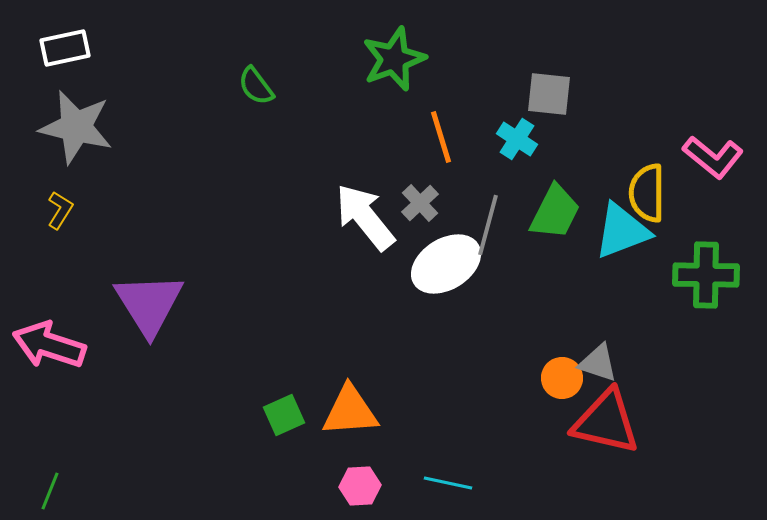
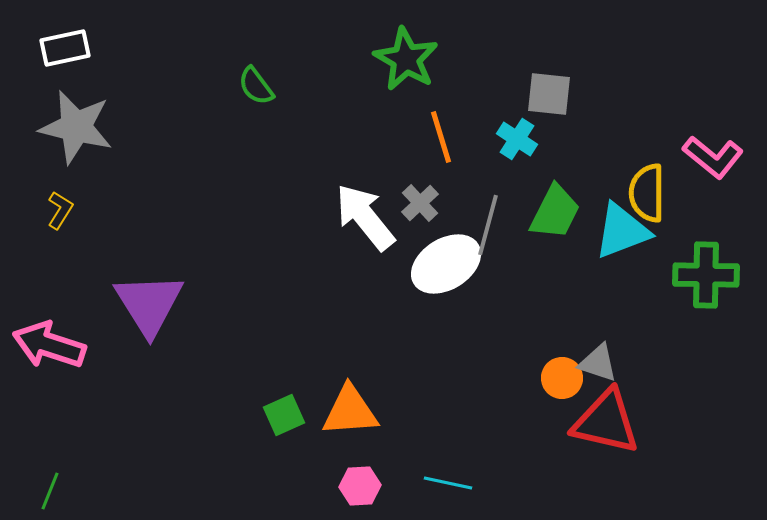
green star: moved 12 px right; rotated 22 degrees counterclockwise
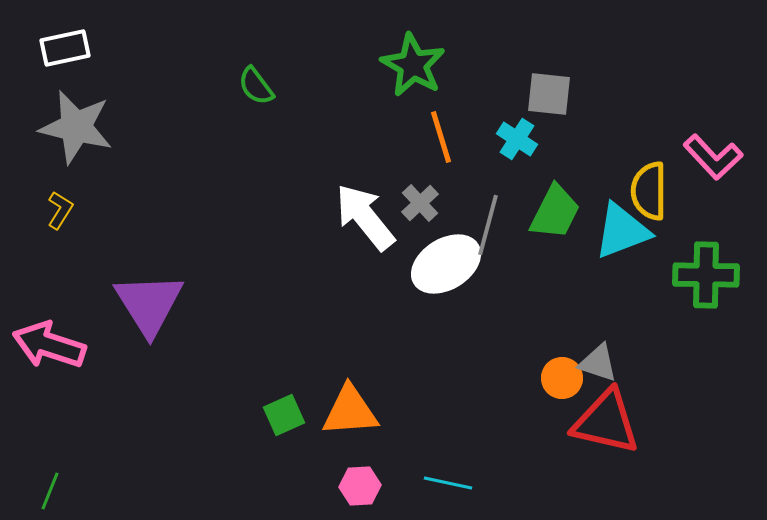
green star: moved 7 px right, 6 px down
pink L-shape: rotated 8 degrees clockwise
yellow semicircle: moved 2 px right, 2 px up
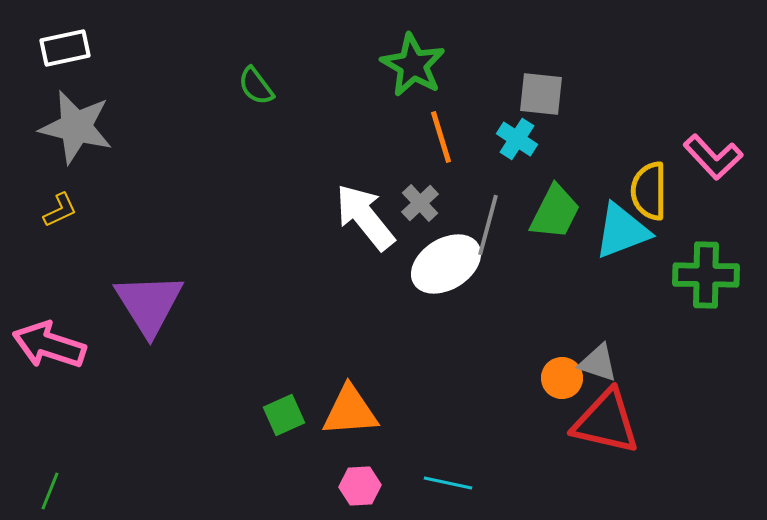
gray square: moved 8 px left
yellow L-shape: rotated 33 degrees clockwise
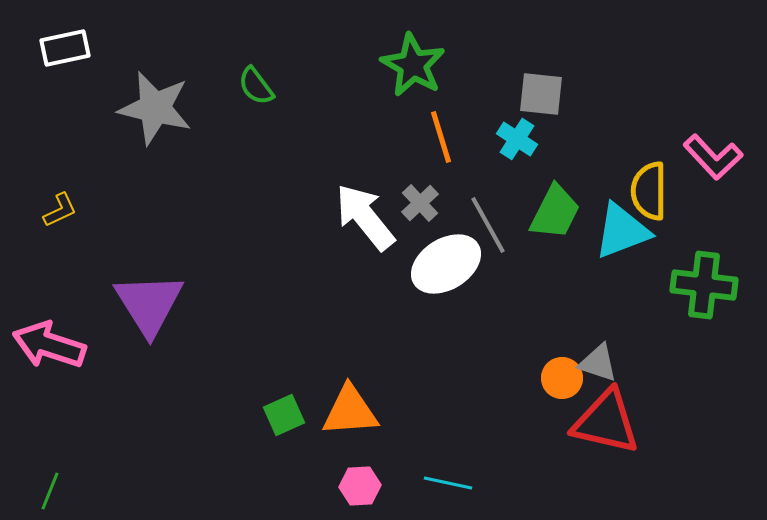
gray star: moved 79 px right, 19 px up
gray line: rotated 44 degrees counterclockwise
green cross: moved 2 px left, 10 px down; rotated 6 degrees clockwise
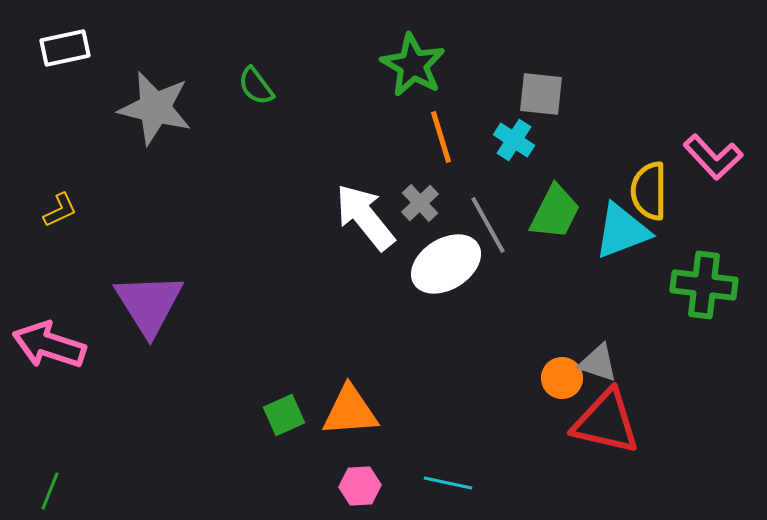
cyan cross: moved 3 px left, 1 px down
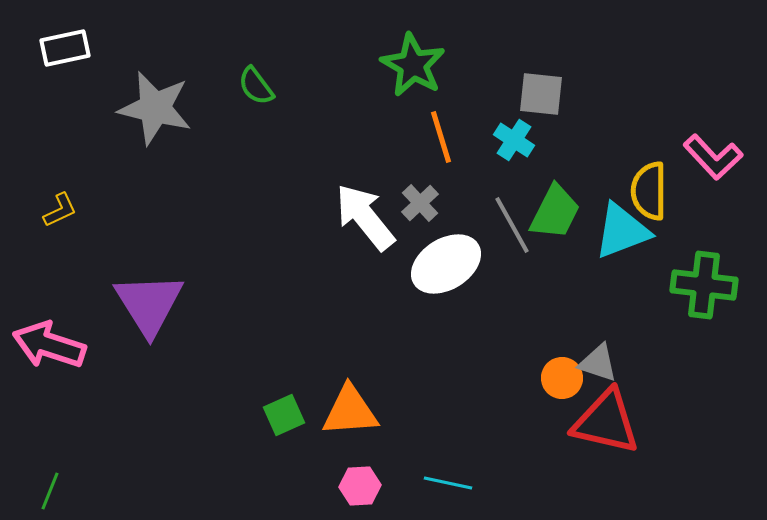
gray line: moved 24 px right
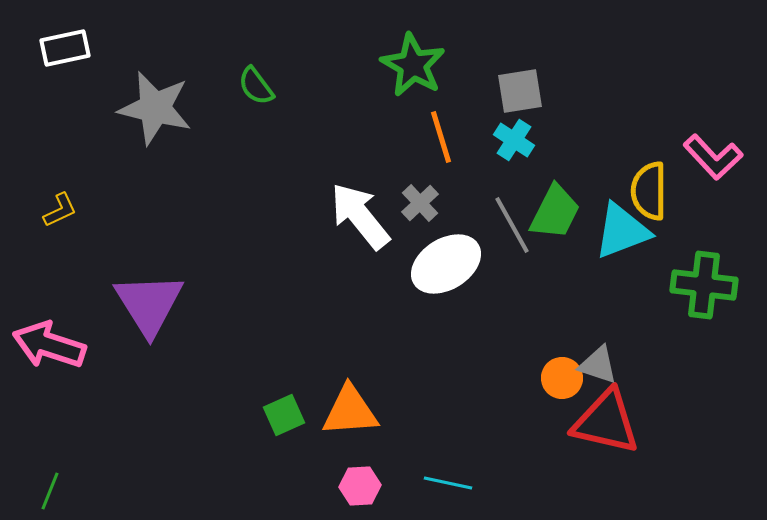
gray square: moved 21 px left, 3 px up; rotated 15 degrees counterclockwise
white arrow: moved 5 px left, 1 px up
gray triangle: moved 2 px down
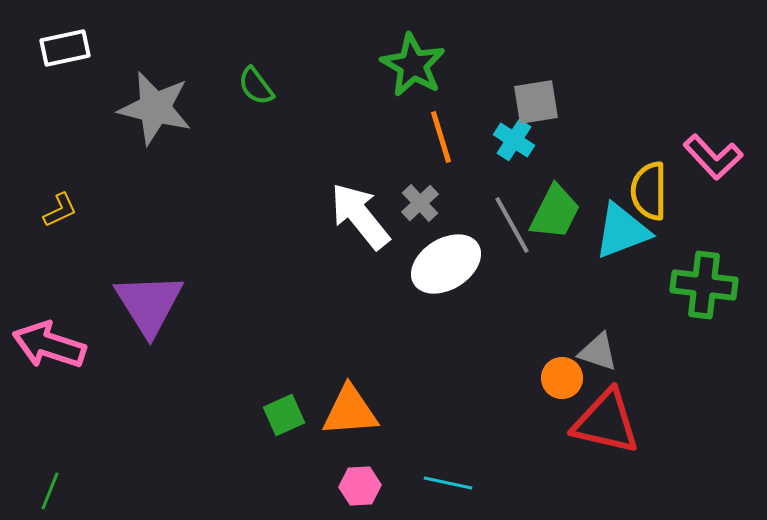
gray square: moved 16 px right, 11 px down
gray triangle: moved 13 px up
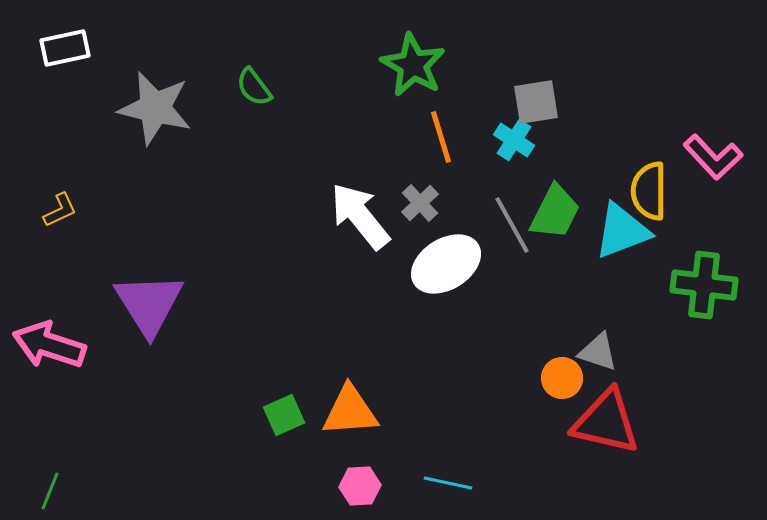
green semicircle: moved 2 px left, 1 px down
